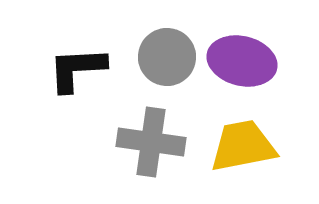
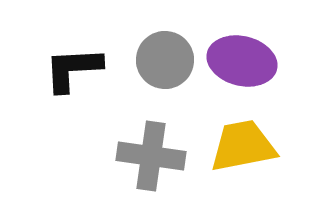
gray circle: moved 2 px left, 3 px down
black L-shape: moved 4 px left
gray cross: moved 14 px down
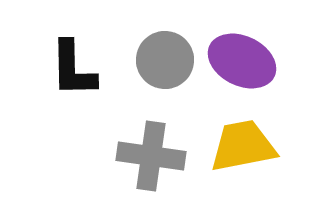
purple ellipse: rotated 12 degrees clockwise
black L-shape: rotated 88 degrees counterclockwise
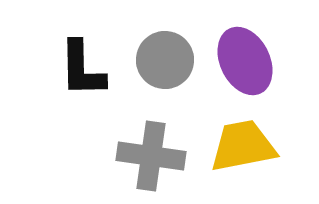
purple ellipse: moved 3 px right; rotated 38 degrees clockwise
black L-shape: moved 9 px right
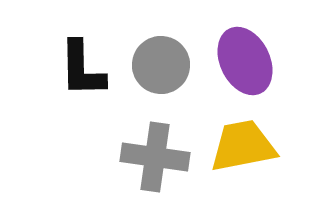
gray circle: moved 4 px left, 5 px down
gray cross: moved 4 px right, 1 px down
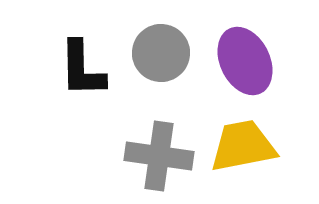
gray circle: moved 12 px up
gray cross: moved 4 px right, 1 px up
